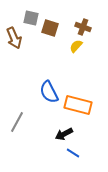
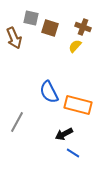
yellow semicircle: moved 1 px left
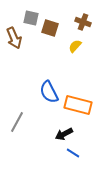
brown cross: moved 5 px up
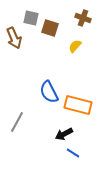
brown cross: moved 4 px up
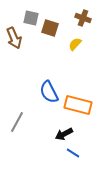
yellow semicircle: moved 2 px up
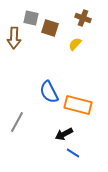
brown arrow: rotated 25 degrees clockwise
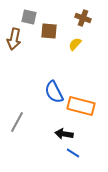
gray square: moved 2 px left, 1 px up
brown square: moved 1 px left, 3 px down; rotated 12 degrees counterclockwise
brown arrow: moved 1 px down; rotated 10 degrees clockwise
blue semicircle: moved 5 px right
orange rectangle: moved 3 px right, 1 px down
black arrow: rotated 36 degrees clockwise
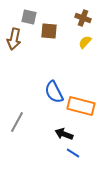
yellow semicircle: moved 10 px right, 2 px up
black arrow: rotated 12 degrees clockwise
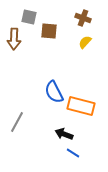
brown arrow: rotated 10 degrees counterclockwise
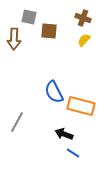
yellow semicircle: moved 1 px left, 2 px up
